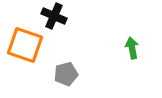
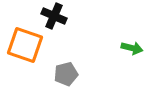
green arrow: rotated 115 degrees clockwise
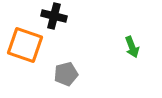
black cross: rotated 10 degrees counterclockwise
green arrow: moved 1 px up; rotated 55 degrees clockwise
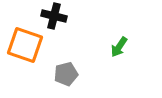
green arrow: moved 13 px left; rotated 55 degrees clockwise
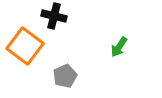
orange square: moved 1 px down; rotated 18 degrees clockwise
gray pentagon: moved 1 px left, 2 px down; rotated 10 degrees counterclockwise
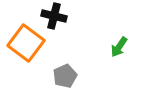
orange square: moved 1 px right, 3 px up
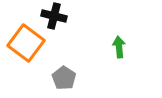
green arrow: rotated 140 degrees clockwise
gray pentagon: moved 1 px left, 2 px down; rotated 15 degrees counterclockwise
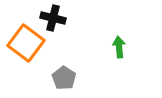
black cross: moved 1 px left, 2 px down
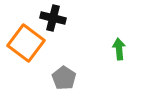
green arrow: moved 2 px down
